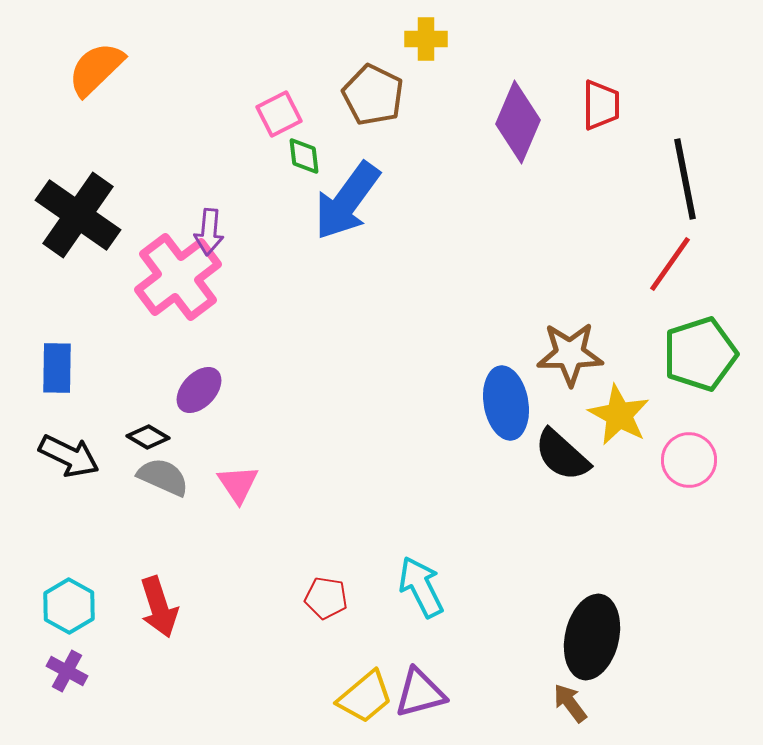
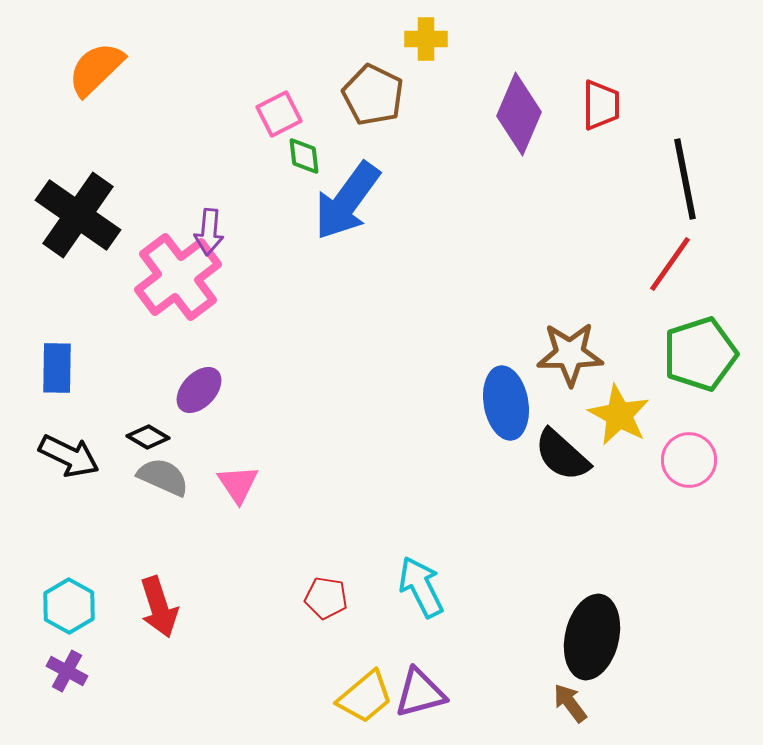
purple diamond: moved 1 px right, 8 px up
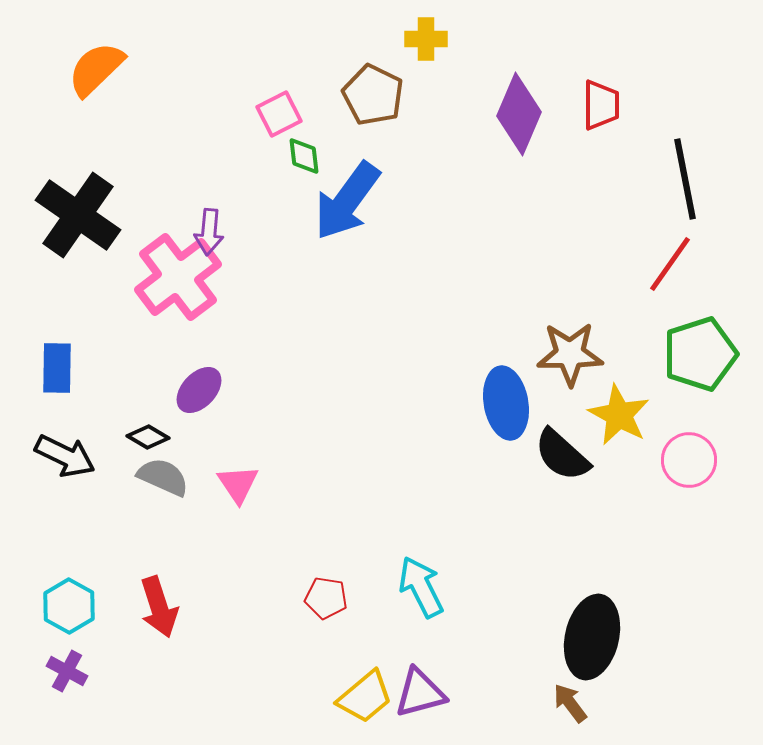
black arrow: moved 4 px left
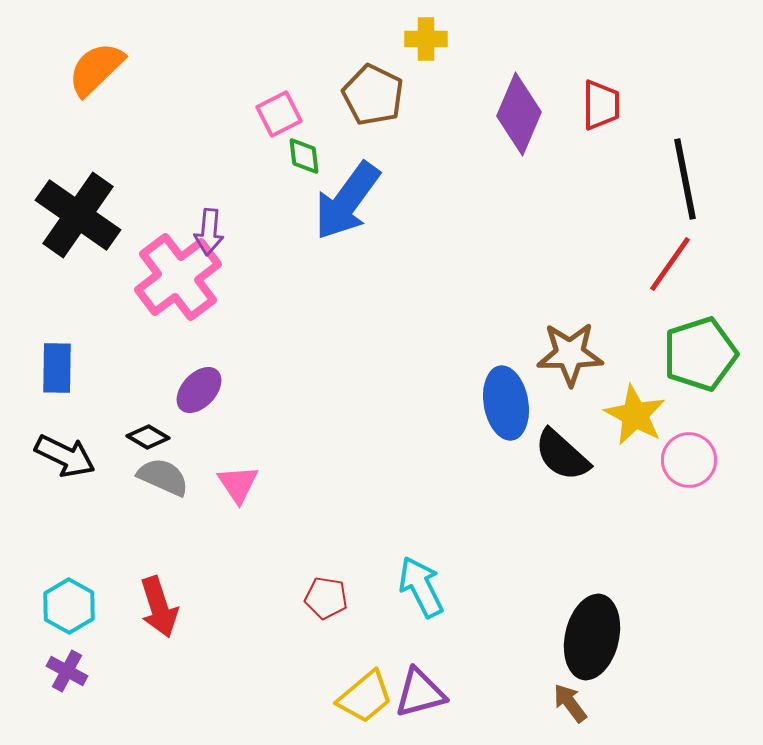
yellow star: moved 16 px right
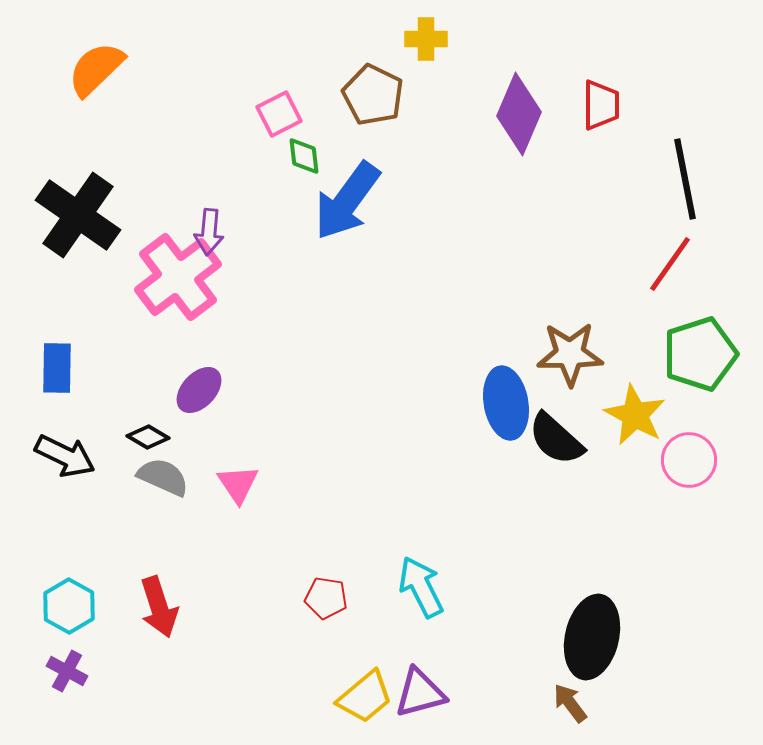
black semicircle: moved 6 px left, 16 px up
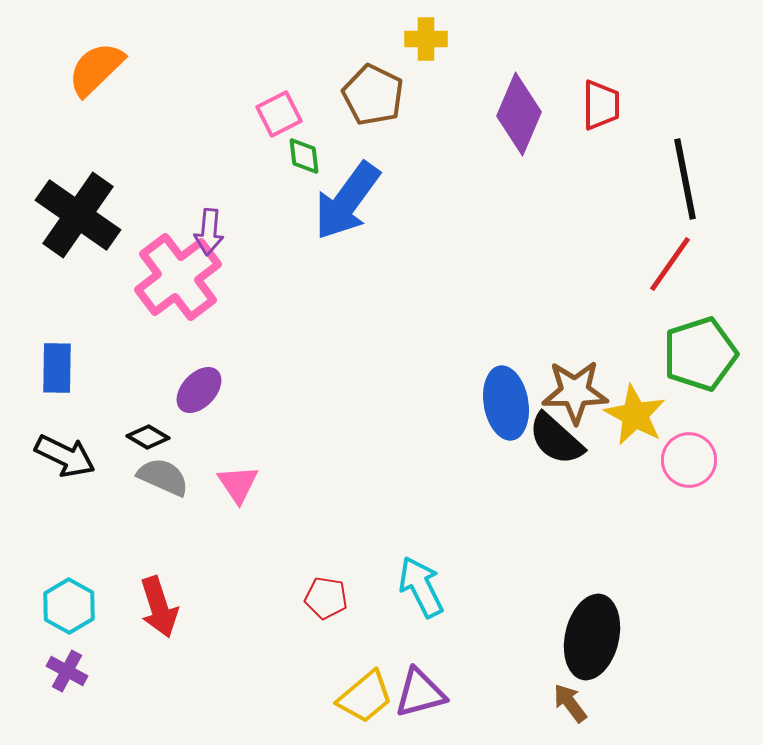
brown star: moved 5 px right, 38 px down
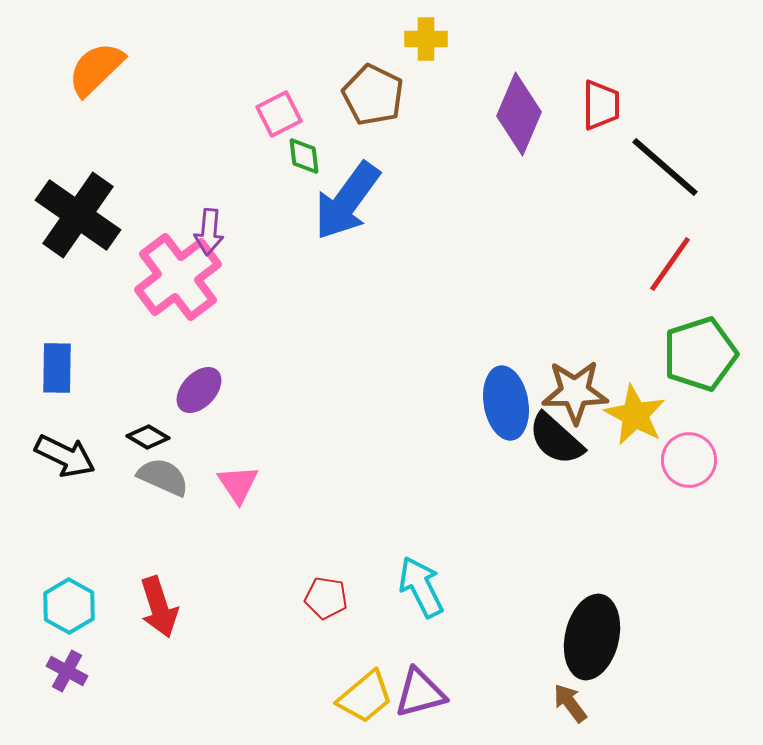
black line: moved 20 px left, 12 px up; rotated 38 degrees counterclockwise
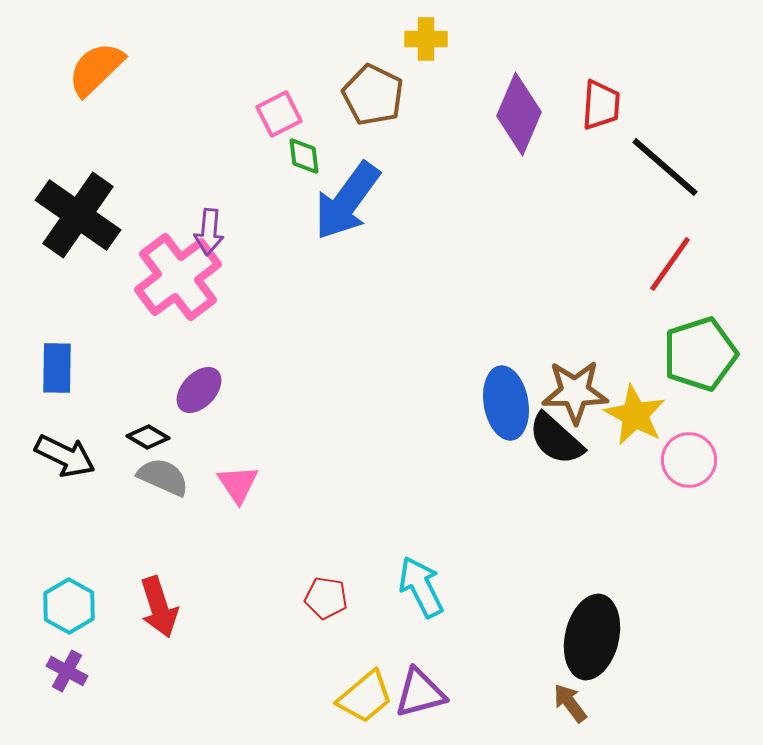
red trapezoid: rotated 4 degrees clockwise
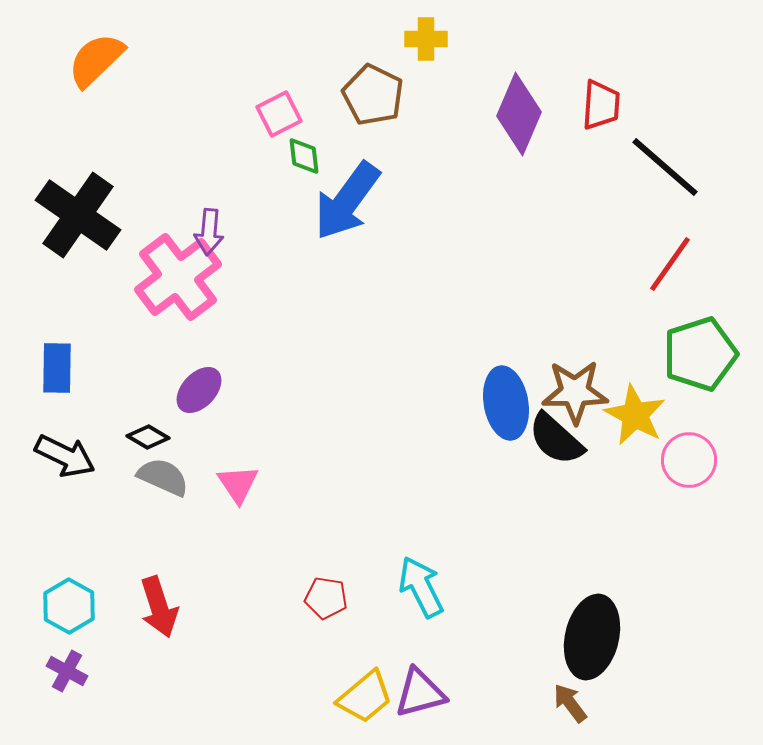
orange semicircle: moved 9 px up
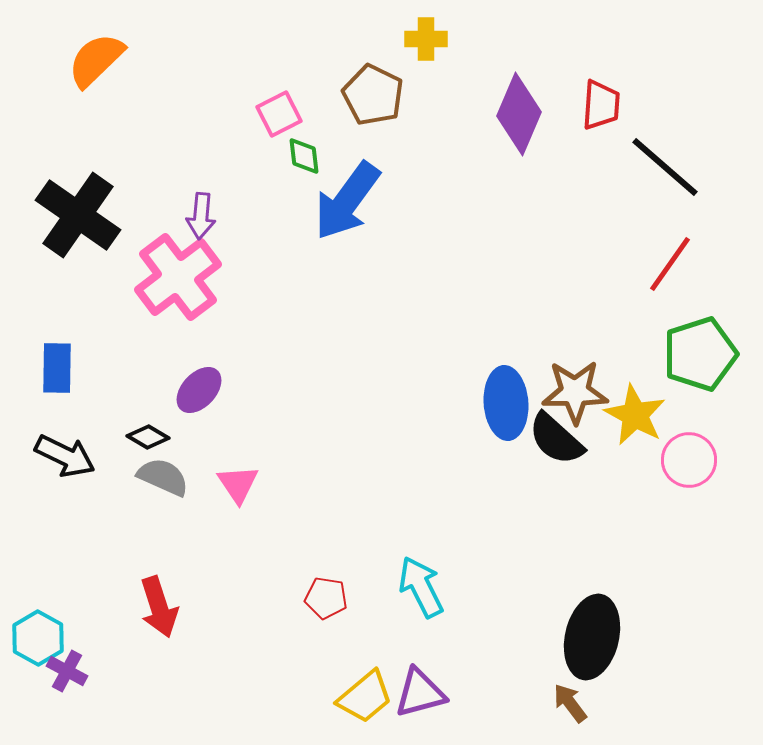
purple arrow: moved 8 px left, 16 px up
blue ellipse: rotated 6 degrees clockwise
cyan hexagon: moved 31 px left, 32 px down
